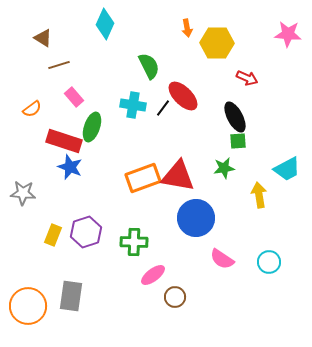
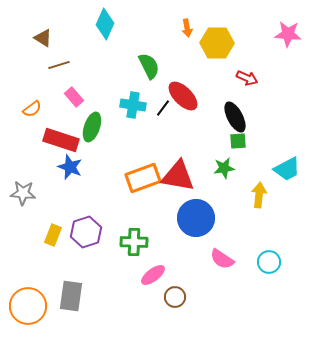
red rectangle: moved 3 px left, 1 px up
yellow arrow: rotated 15 degrees clockwise
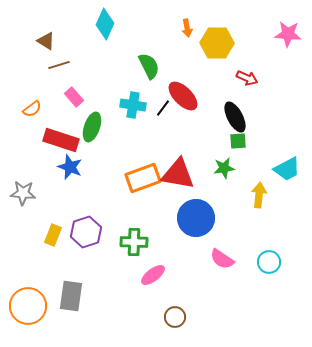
brown triangle: moved 3 px right, 3 px down
red triangle: moved 2 px up
brown circle: moved 20 px down
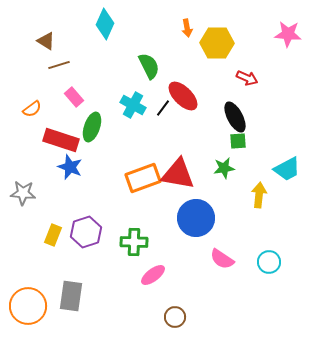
cyan cross: rotated 20 degrees clockwise
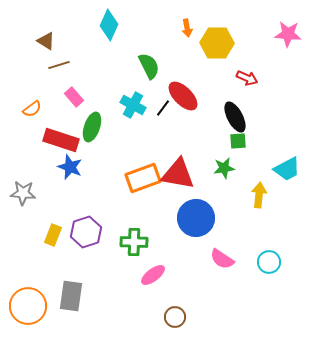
cyan diamond: moved 4 px right, 1 px down
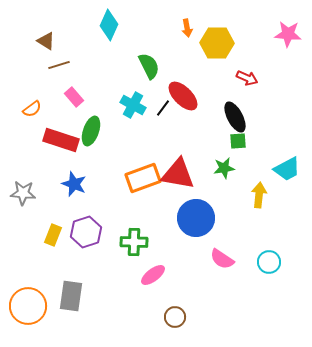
green ellipse: moved 1 px left, 4 px down
blue star: moved 4 px right, 17 px down
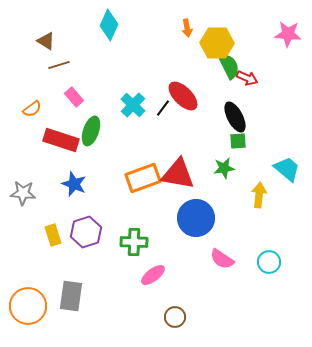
green semicircle: moved 80 px right
cyan cross: rotated 15 degrees clockwise
cyan trapezoid: rotated 112 degrees counterclockwise
yellow rectangle: rotated 40 degrees counterclockwise
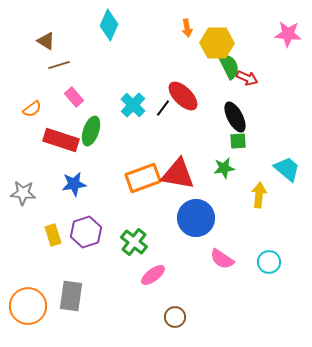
blue star: rotated 30 degrees counterclockwise
green cross: rotated 36 degrees clockwise
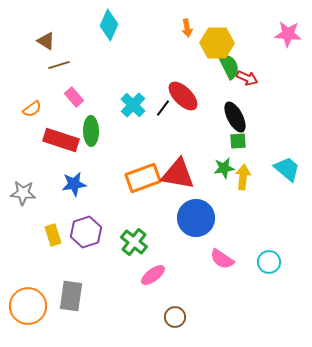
green ellipse: rotated 20 degrees counterclockwise
yellow arrow: moved 16 px left, 18 px up
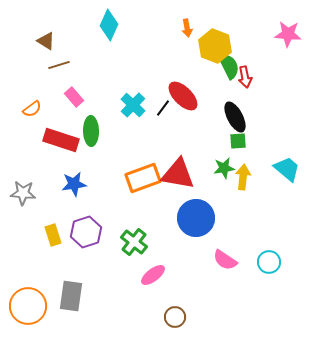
yellow hexagon: moved 2 px left, 3 px down; rotated 20 degrees clockwise
red arrow: moved 2 px left, 1 px up; rotated 55 degrees clockwise
pink semicircle: moved 3 px right, 1 px down
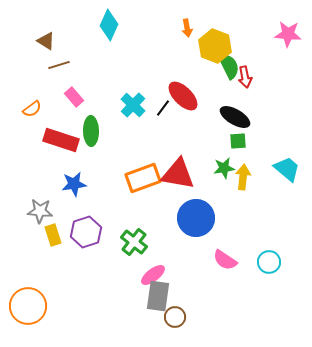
black ellipse: rotated 32 degrees counterclockwise
gray star: moved 17 px right, 18 px down
gray rectangle: moved 87 px right
